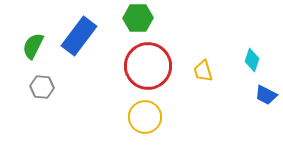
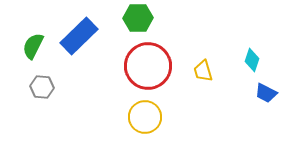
blue rectangle: rotated 9 degrees clockwise
blue trapezoid: moved 2 px up
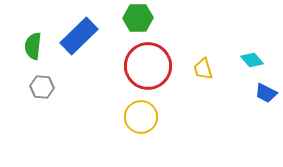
green semicircle: rotated 20 degrees counterclockwise
cyan diamond: rotated 60 degrees counterclockwise
yellow trapezoid: moved 2 px up
yellow circle: moved 4 px left
